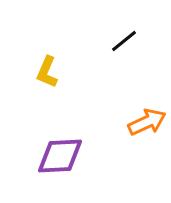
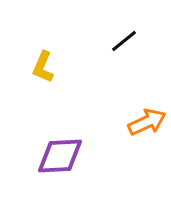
yellow L-shape: moved 4 px left, 5 px up
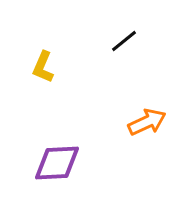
purple diamond: moved 3 px left, 7 px down
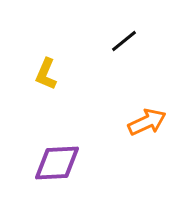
yellow L-shape: moved 3 px right, 7 px down
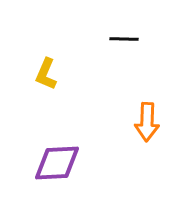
black line: moved 2 px up; rotated 40 degrees clockwise
orange arrow: rotated 117 degrees clockwise
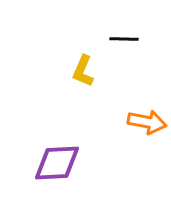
yellow L-shape: moved 37 px right, 3 px up
orange arrow: rotated 81 degrees counterclockwise
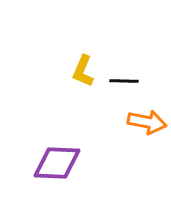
black line: moved 42 px down
purple diamond: rotated 6 degrees clockwise
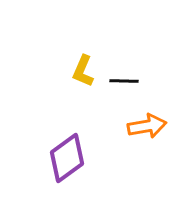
orange arrow: moved 4 px down; rotated 21 degrees counterclockwise
purple diamond: moved 10 px right, 5 px up; rotated 39 degrees counterclockwise
